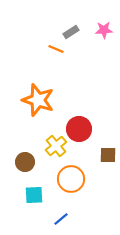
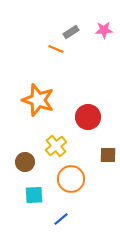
red circle: moved 9 px right, 12 px up
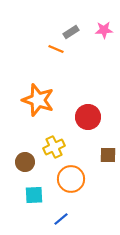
yellow cross: moved 2 px left, 1 px down; rotated 15 degrees clockwise
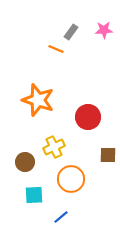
gray rectangle: rotated 21 degrees counterclockwise
blue line: moved 2 px up
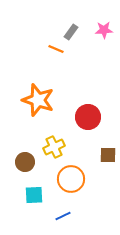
blue line: moved 2 px right, 1 px up; rotated 14 degrees clockwise
